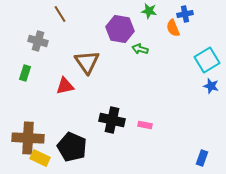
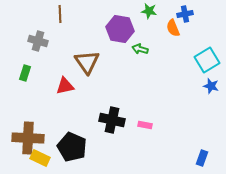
brown line: rotated 30 degrees clockwise
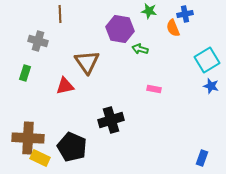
black cross: moved 1 px left; rotated 30 degrees counterclockwise
pink rectangle: moved 9 px right, 36 px up
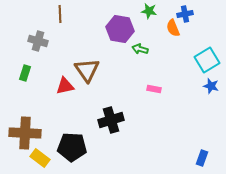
brown triangle: moved 8 px down
brown cross: moved 3 px left, 5 px up
black pentagon: rotated 20 degrees counterclockwise
yellow rectangle: rotated 12 degrees clockwise
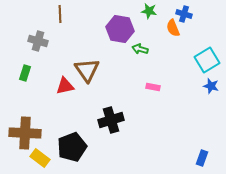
blue cross: moved 1 px left; rotated 28 degrees clockwise
pink rectangle: moved 1 px left, 2 px up
black pentagon: rotated 24 degrees counterclockwise
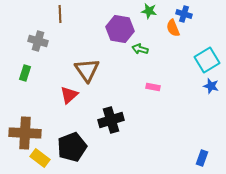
red triangle: moved 4 px right, 9 px down; rotated 30 degrees counterclockwise
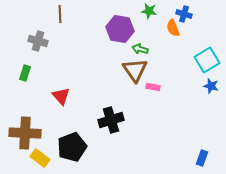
brown triangle: moved 48 px right
red triangle: moved 8 px left, 1 px down; rotated 30 degrees counterclockwise
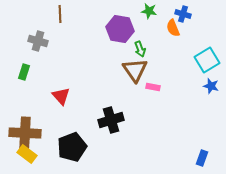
blue cross: moved 1 px left
green arrow: rotated 126 degrees counterclockwise
green rectangle: moved 1 px left, 1 px up
yellow rectangle: moved 13 px left, 4 px up
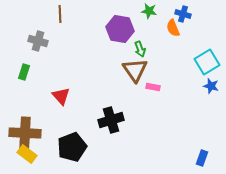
cyan square: moved 2 px down
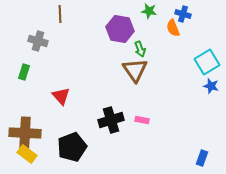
pink rectangle: moved 11 px left, 33 px down
